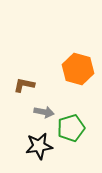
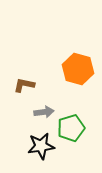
gray arrow: rotated 18 degrees counterclockwise
black star: moved 2 px right
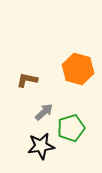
brown L-shape: moved 3 px right, 5 px up
gray arrow: rotated 36 degrees counterclockwise
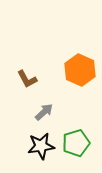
orange hexagon: moved 2 px right, 1 px down; rotated 8 degrees clockwise
brown L-shape: moved 1 px up; rotated 130 degrees counterclockwise
green pentagon: moved 5 px right, 15 px down
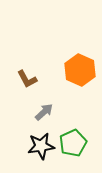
green pentagon: moved 3 px left; rotated 8 degrees counterclockwise
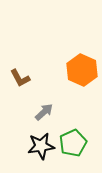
orange hexagon: moved 2 px right
brown L-shape: moved 7 px left, 1 px up
